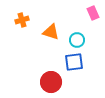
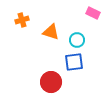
pink rectangle: rotated 40 degrees counterclockwise
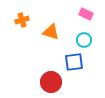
pink rectangle: moved 7 px left, 1 px down
cyan circle: moved 7 px right
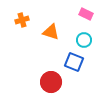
blue square: rotated 30 degrees clockwise
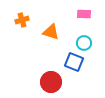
pink rectangle: moved 2 px left; rotated 24 degrees counterclockwise
cyan circle: moved 3 px down
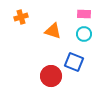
orange cross: moved 1 px left, 3 px up
orange triangle: moved 2 px right, 1 px up
cyan circle: moved 9 px up
red circle: moved 6 px up
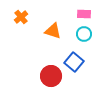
orange cross: rotated 24 degrees counterclockwise
blue square: rotated 18 degrees clockwise
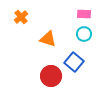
orange triangle: moved 5 px left, 8 px down
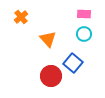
orange triangle: rotated 30 degrees clockwise
blue square: moved 1 px left, 1 px down
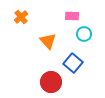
pink rectangle: moved 12 px left, 2 px down
orange triangle: moved 2 px down
red circle: moved 6 px down
